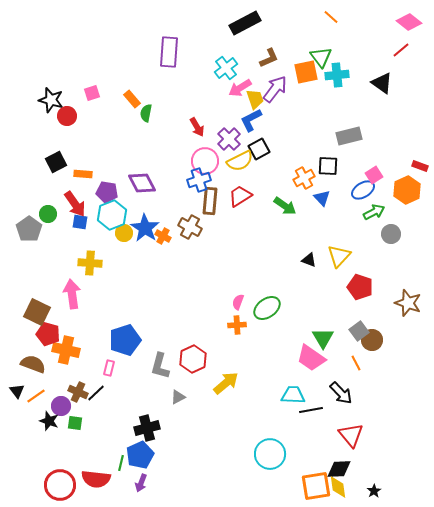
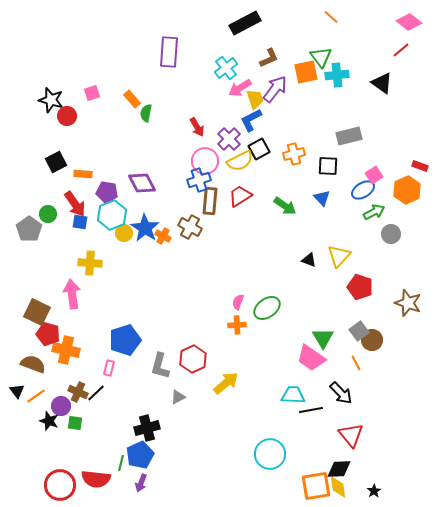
orange cross at (304, 178): moved 10 px left, 24 px up; rotated 15 degrees clockwise
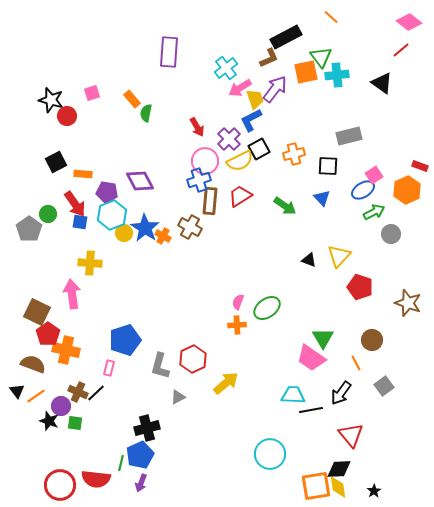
black rectangle at (245, 23): moved 41 px right, 14 px down
purple diamond at (142, 183): moved 2 px left, 2 px up
gray square at (359, 331): moved 25 px right, 55 px down
red pentagon at (48, 334): rotated 20 degrees clockwise
black arrow at (341, 393): rotated 80 degrees clockwise
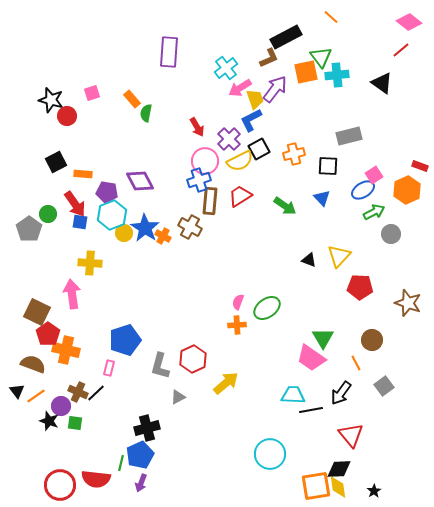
red pentagon at (360, 287): rotated 15 degrees counterclockwise
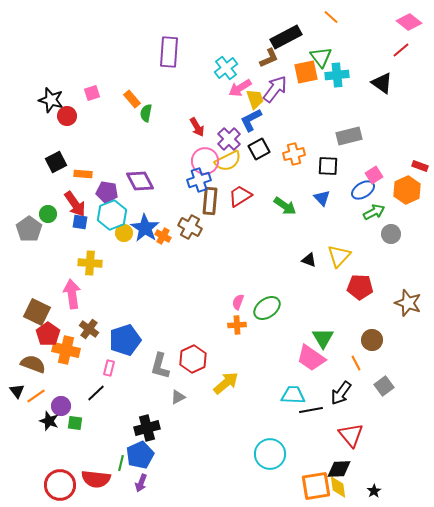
yellow semicircle at (240, 161): moved 12 px left
brown cross at (78, 392): moved 11 px right, 63 px up; rotated 12 degrees clockwise
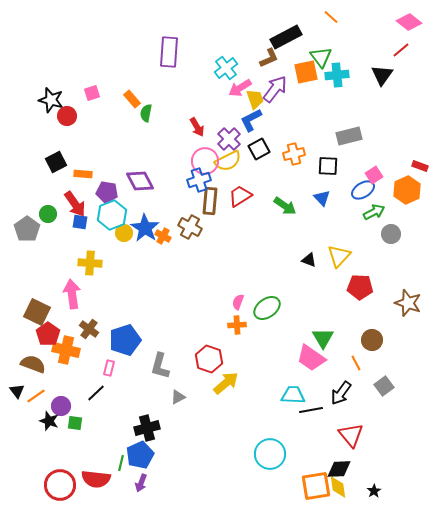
black triangle at (382, 83): moved 8 px up; rotated 30 degrees clockwise
gray pentagon at (29, 229): moved 2 px left
red hexagon at (193, 359): moved 16 px right; rotated 16 degrees counterclockwise
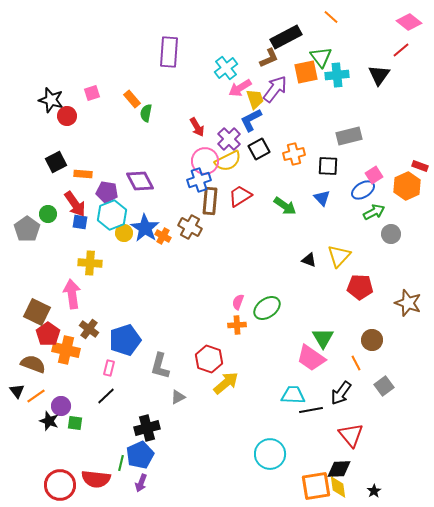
black triangle at (382, 75): moved 3 px left
orange hexagon at (407, 190): moved 4 px up
black line at (96, 393): moved 10 px right, 3 px down
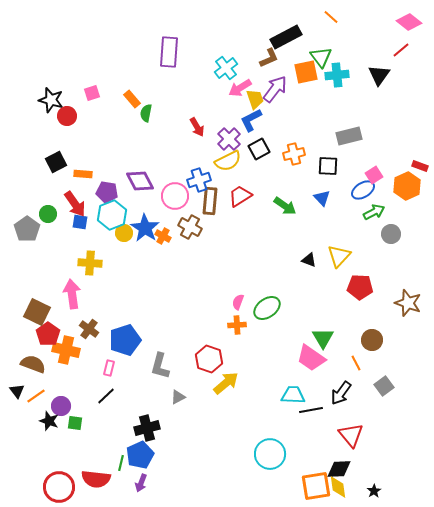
pink circle at (205, 161): moved 30 px left, 35 px down
red circle at (60, 485): moved 1 px left, 2 px down
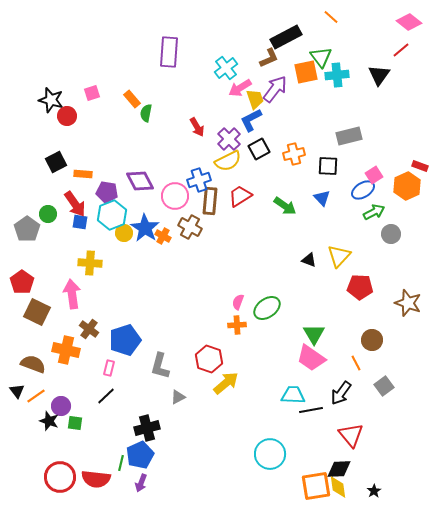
red pentagon at (48, 334): moved 26 px left, 52 px up
green triangle at (323, 338): moved 9 px left, 4 px up
red circle at (59, 487): moved 1 px right, 10 px up
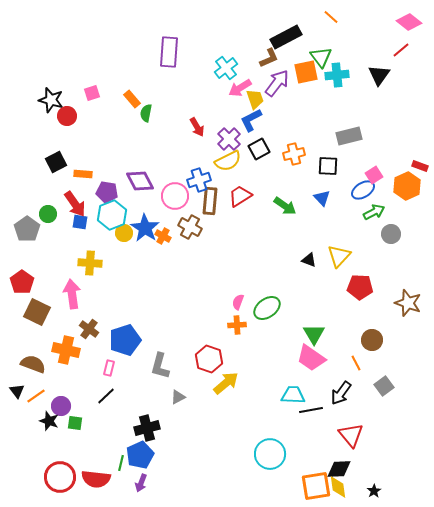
purple arrow at (275, 89): moved 2 px right, 6 px up
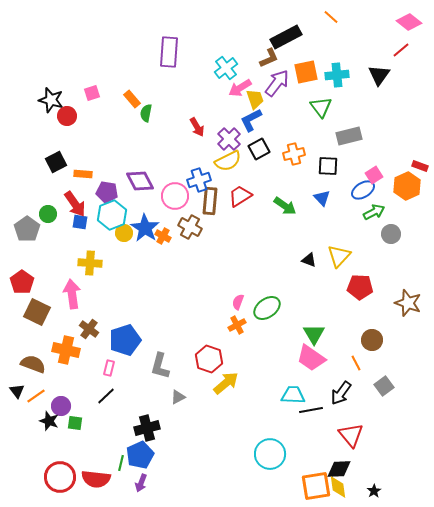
green triangle at (321, 57): moved 50 px down
orange cross at (237, 325): rotated 24 degrees counterclockwise
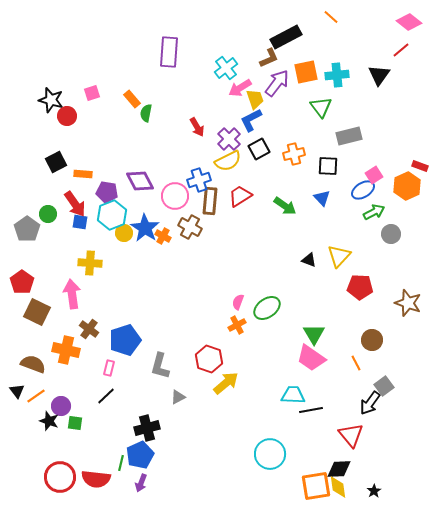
black arrow at (341, 393): moved 29 px right, 10 px down
